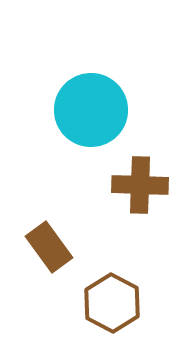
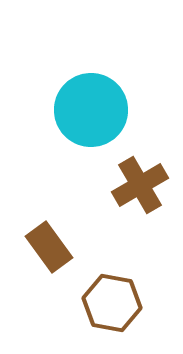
brown cross: rotated 32 degrees counterclockwise
brown hexagon: rotated 18 degrees counterclockwise
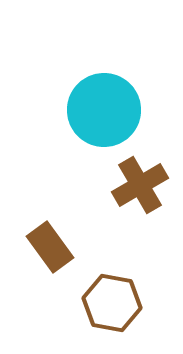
cyan circle: moved 13 px right
brown rectangle: moved 1 px right
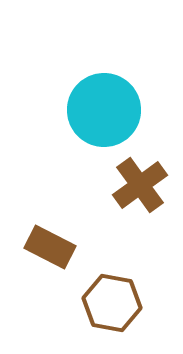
brown cross: rotated 6 degrees counterclockwise
brown rectangle: rotated 27 degrees counterclockwise
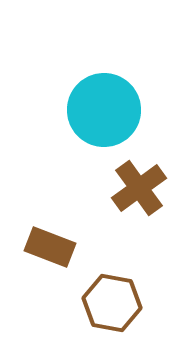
brown cross: moved 1 px left, 3 px down
brown rectangle: rotated 6 degrees counterclockwise
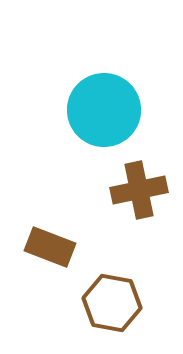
brown cross: moved 2 px down; rotated 24 degrees clockwise
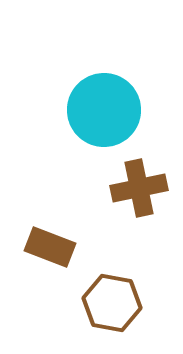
brown cross: moved 2 px up
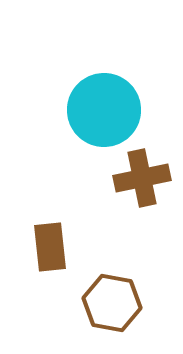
brown cross: moved 3 px right, 10 px up
brown rectangle: rotated 63 degrees clockwise
